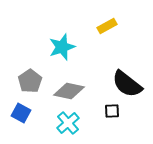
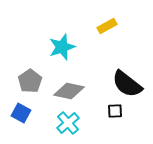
black square: moved 3 px right
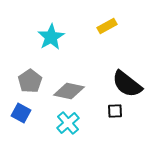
cyan star: moved 11 px left, 10 px up; rotated 12 degrees counterclockwise
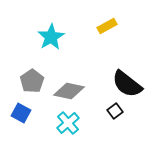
gray pentagon: moved 2 px right
black square: rotated 35 degrees counterclockwise
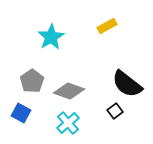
gray diamond: rotated 8 degrees clockwise
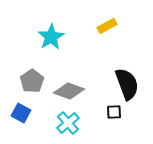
black semicircle: rotated 148 degrees counterclockwise
black square: moved 1 px left, 1 px down; rotated 35 degrees clockwise
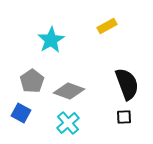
cyan star: moved 3 px down
black square: moved 10 px right, 5 px down
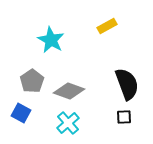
cyan star: rotated 12 degrees counterclockwise
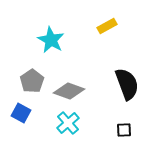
black square: moved 13 px down
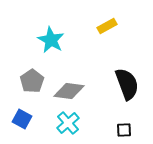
gray diamond: rotated 12 degrees counterclockwise
blue square: moved 1 px right, 6 px down
